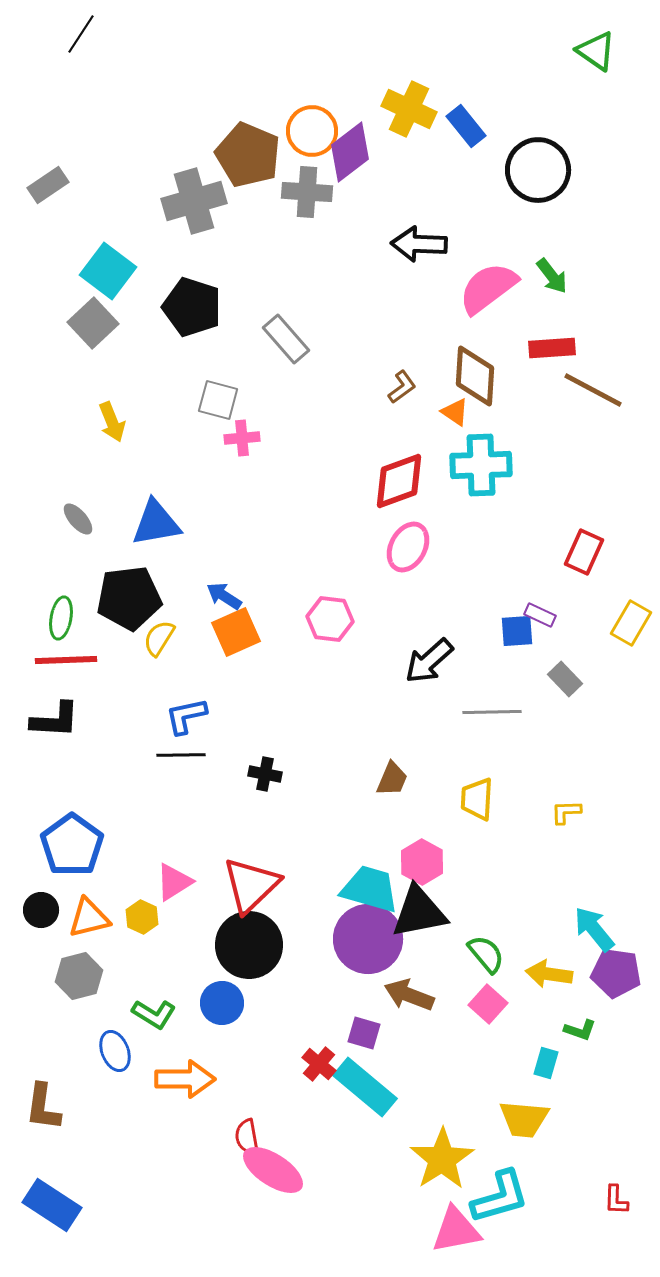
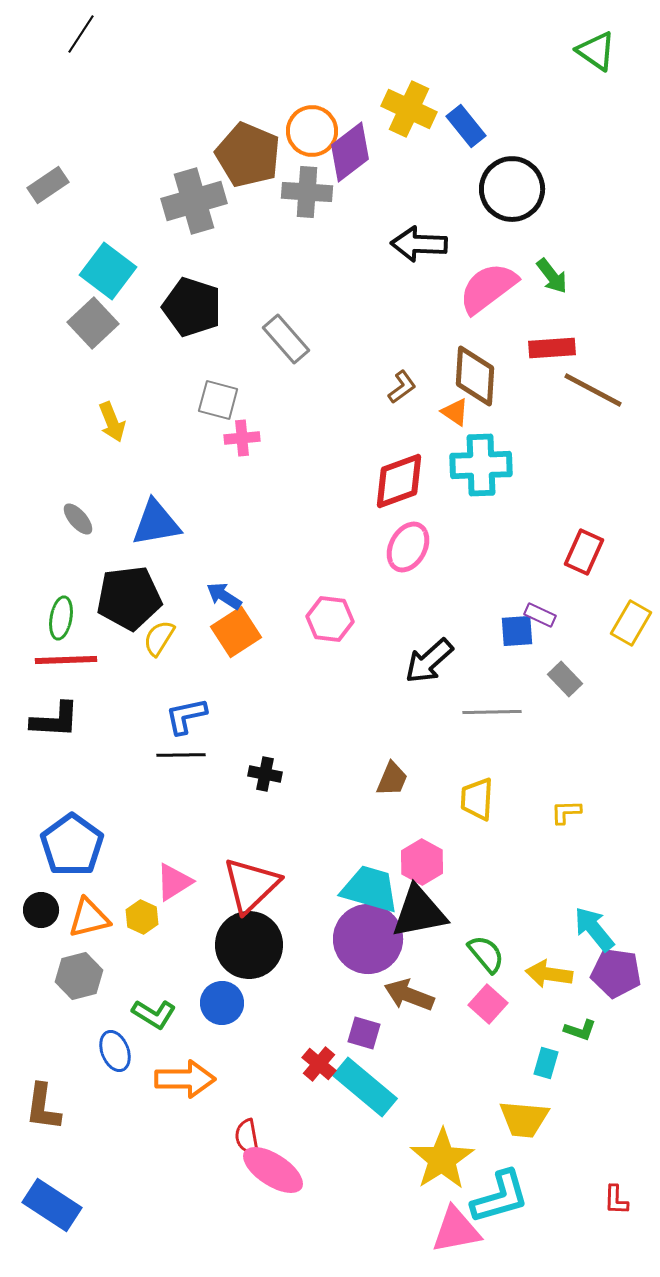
black circle at (538, 170): moved 26 px left, 19 px down
orange square at (236, 632): rotated 9 degrees counterclockwise
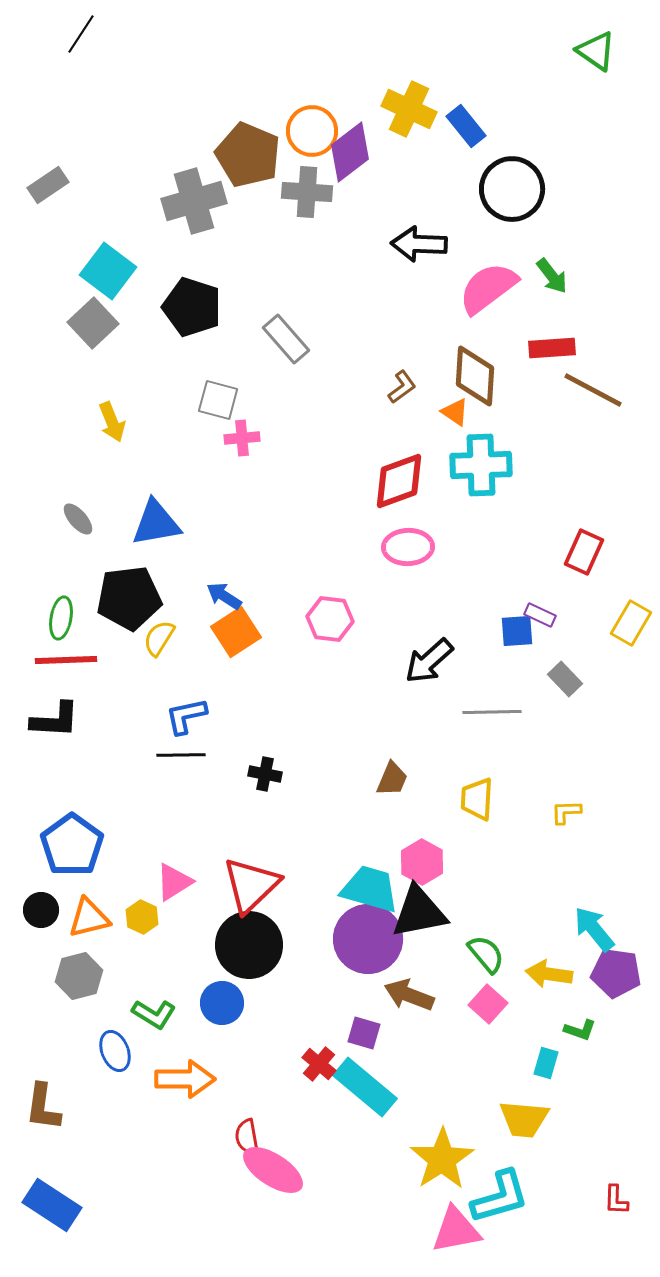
pink ellipse at (408, 547): rotated 60 degrees clockwise
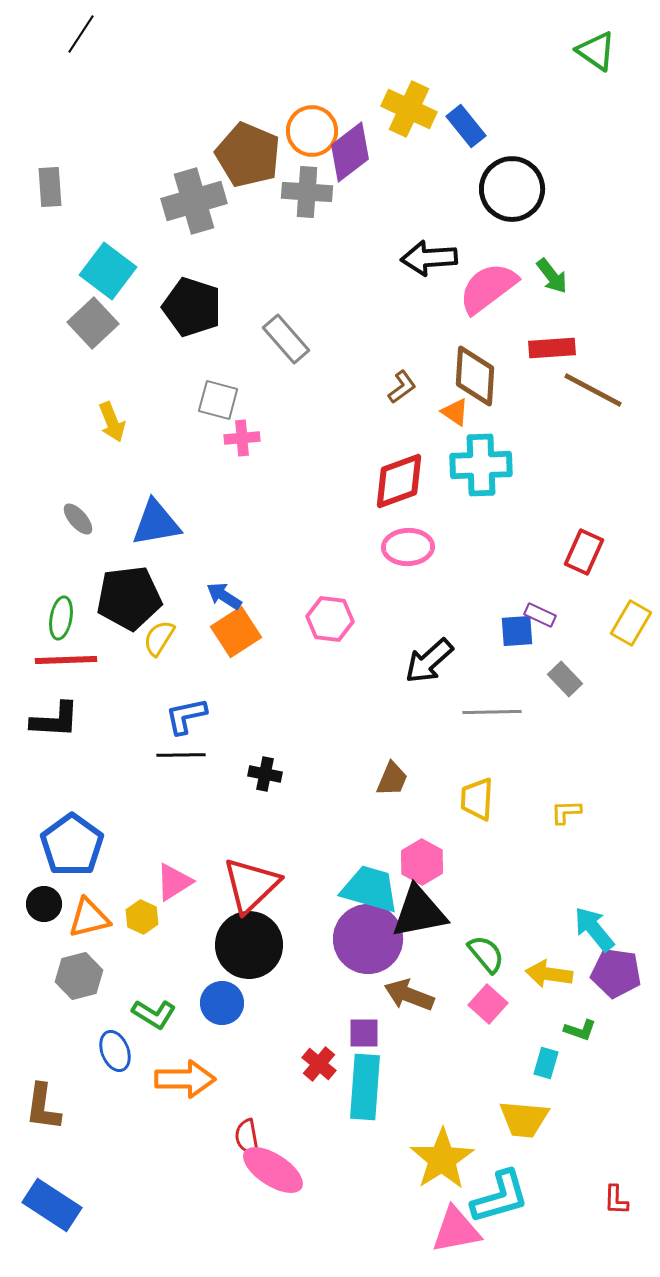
gray rectangle at (48, 185): moved 2 px right, 2 px down; rotated 60 degrees counterclockwise
black arrow at (419, 244): moved 10 px right, 14 px down; rotated 6 degrees counterclockwise
black circle at (41, 910): moved 3 px right, 6 px up
purple square at (364, 1033): rotated 16 degrees counterclockwise
cyan rectangle at (365, 1087): rotated 54 degrees clockwise
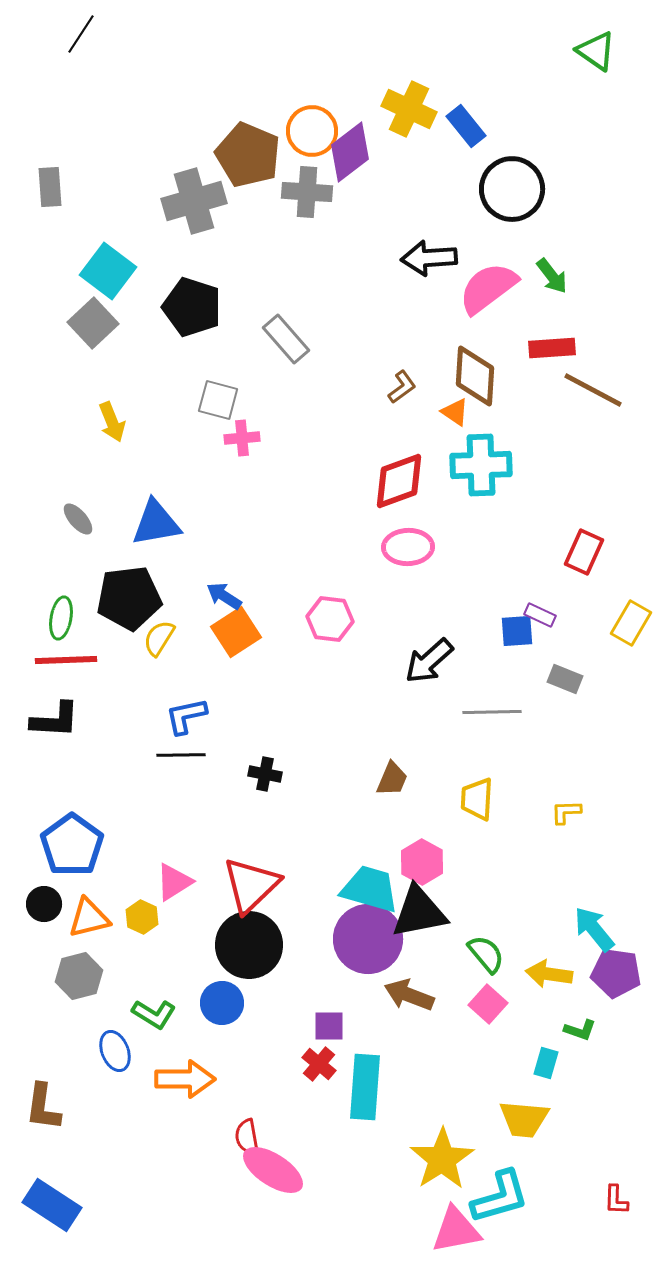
gray rectangle at (565, 679): rotated 24 degrees counterclockwise
purple square at (364, 1033): moved 35 px left, 7 px up
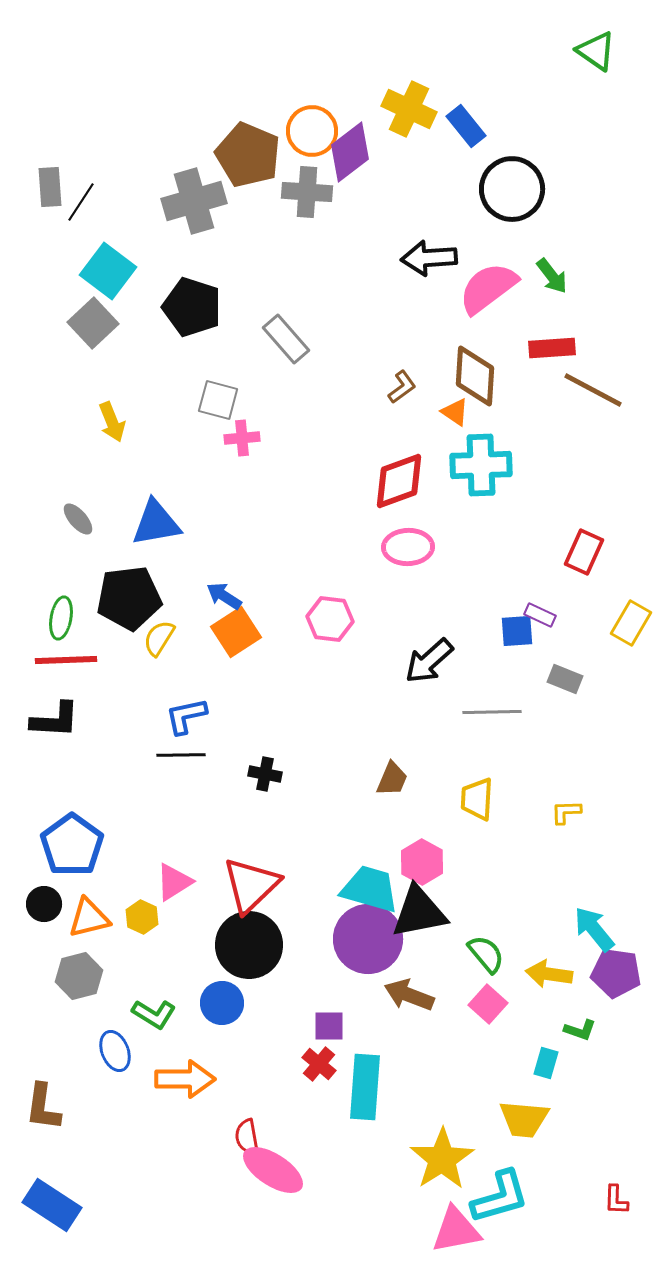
black line at (81, 34): moved 168 px down
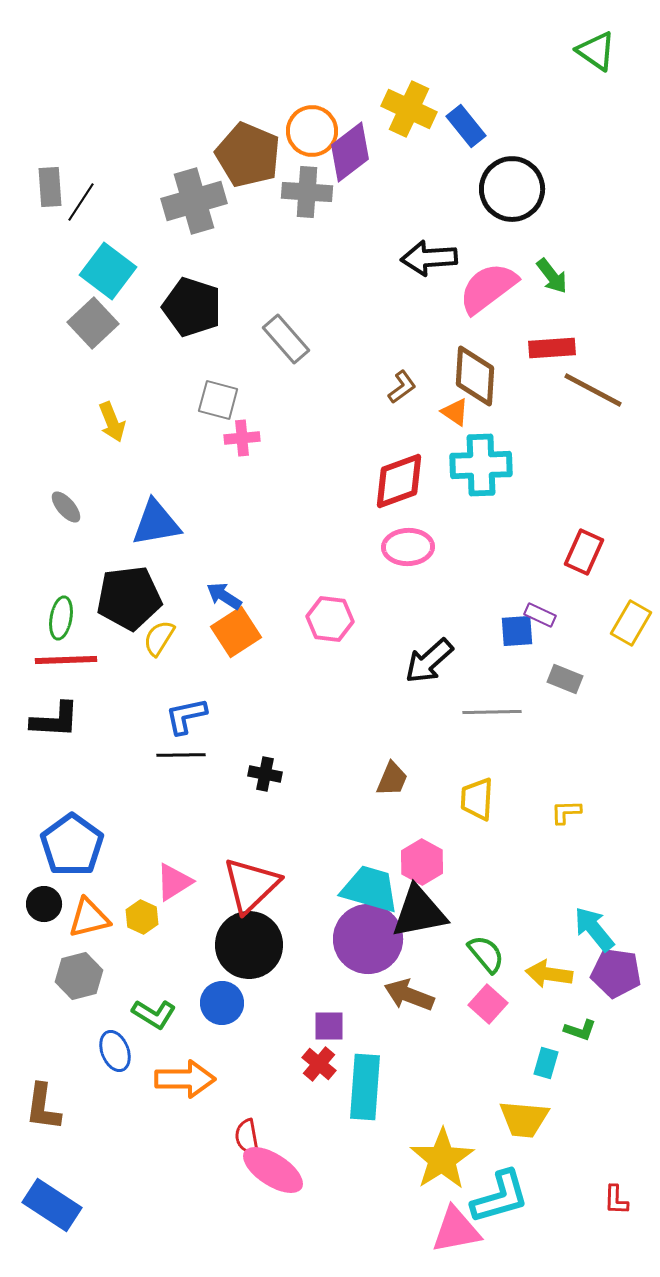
gray ellipse at (78, 519): moved 12 px left, 12 px up
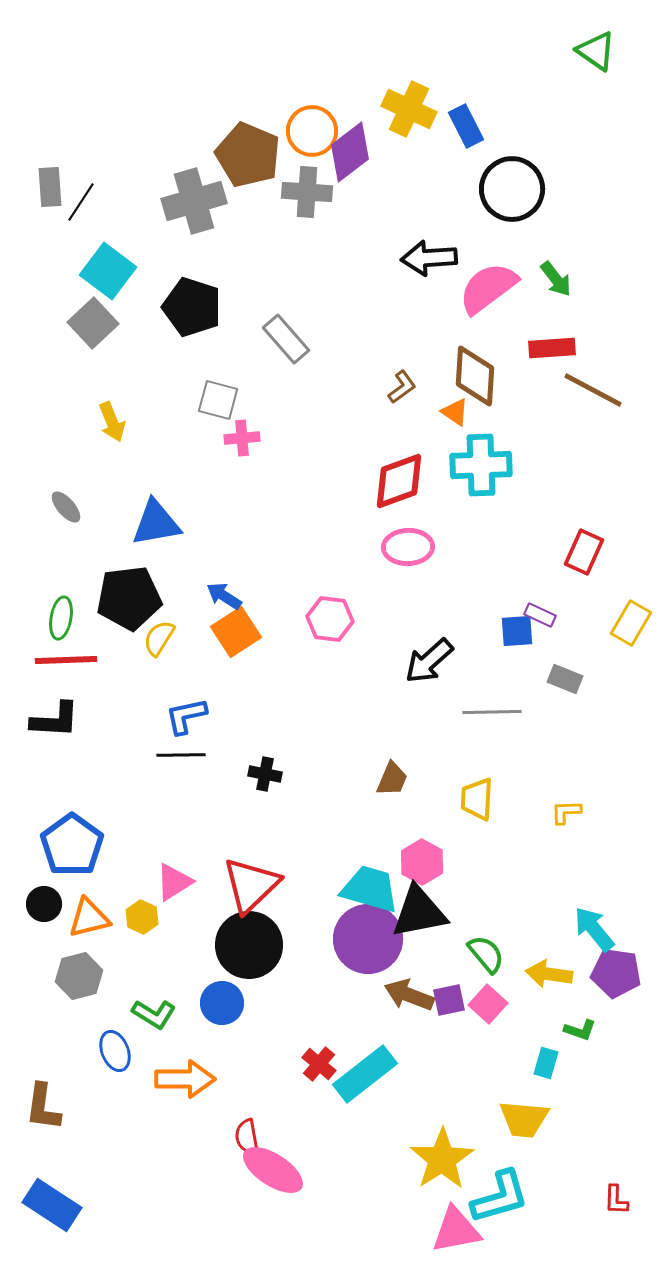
blue rectangle at (466, 126): rotated 12 degrees clockwise
green arrow at (552, 276): moved 4 px right, 3 px down
purple square at (329, 1026): moved 120 px right, 26 px up; rotated 12 degrees counterclockwise
cyan rectangle at (365, 1087): moved 13 px up; rotated 48 degrees clockwise
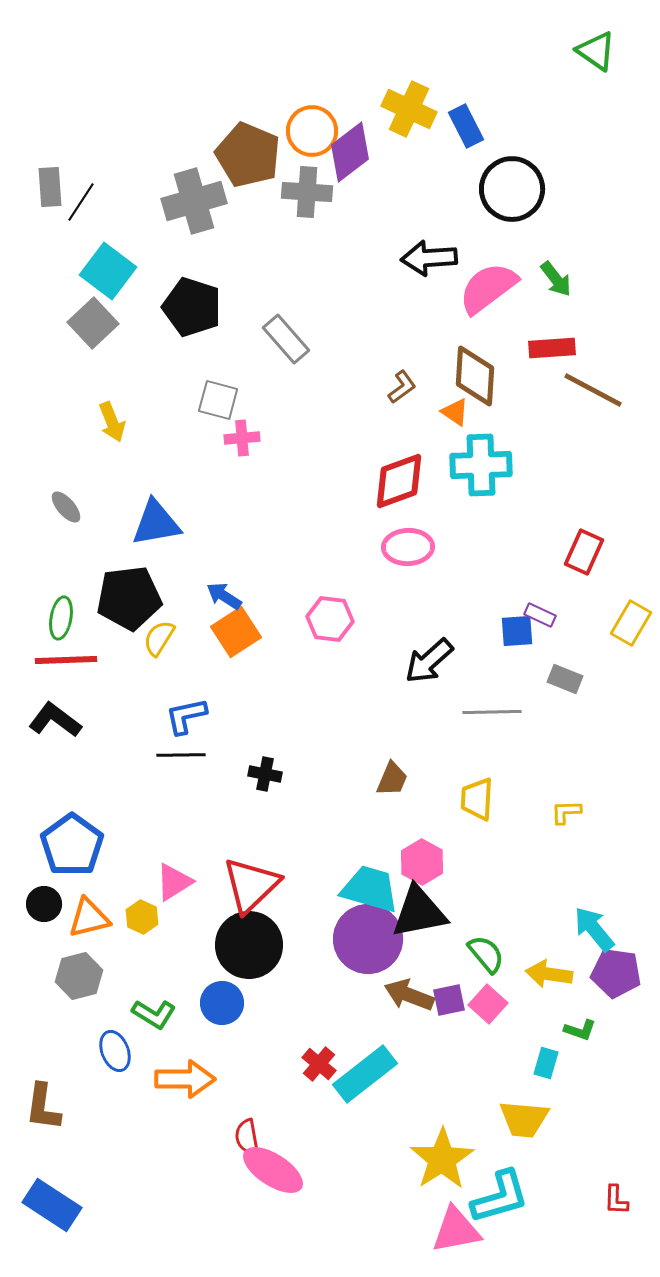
black L-shape at (55, 720): rotated 146 degrees counterclockwise
